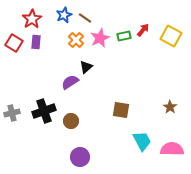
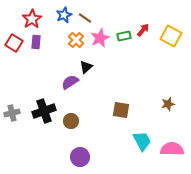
brown star: moved 2 px left, 3 px up; rotated 24 degrees clockwise
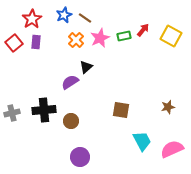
red square: rotated 18 degrees clockwise
brown star: moved 3 px down
black cross: moved 1 px up; rotated 15 degrees clockwise
pink semicircle: rotated 25 degrees counterclockwise
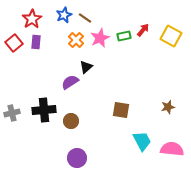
pink semicircle: rotated 30 degrees clockwise
purple circle: moved 3 px left, 1 px down
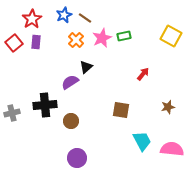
red arrow: moved 44 px down
pink star: moved 2 px right
black cross: moved 1 px right, 5 px up
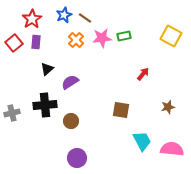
pink star: rotated 18 degrees clockwise
black triangle: moved 39 px left, 2 px down
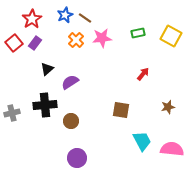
blue star: moved 1 px right
green rectangle: moved 14 px right, 3 px up
purple rectangle: moved 1 px left, 1 px down; rotated 32 degrees clockwise
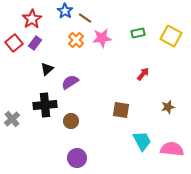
blue star: moved 4 px up; rotated 14 degrees counterclockwise
gray cross: moved 6 px down; rotated 28 degrees counterclockwise
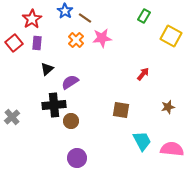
green rectangle: moved 6 px right, 17 px up; rotated 48 degrees counterclockwise
purple rectangle: moved 2 px right; rotated 32 degrees counterclockwise
black cross: moved 9 px right
gray cross: moved 2 px up
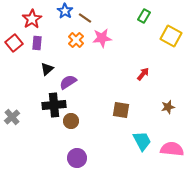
purple semicircle: moved 2 px left
